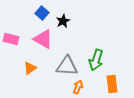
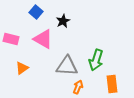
blue square: moved 6 px left, 1 px up
orange triangle: moved 8 px left
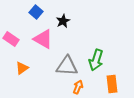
pink rectangle: rotated 21 degrees clockwise
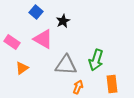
pink rectangle: moved 1 px right, 3 px down
gray triangle: moved 1 px left, 1 px up
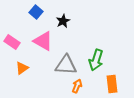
pink triangle: moved 2 px down
orange arrow: moved 1 px left, 1 px up
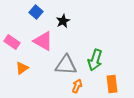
green arrow: moved 1 px left
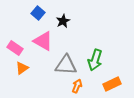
blue square: moved 2 px right, 1 px down
pink rectangle: moved 3 px right, 6 px down
orange rectangle: rotated 72 degrees clockwise
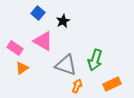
gray triangle: rotated 15 degrees clockwise
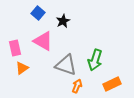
pink rectangle: rotated 42 degrees clockwise
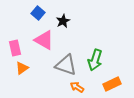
pink triangle: moved 1 px right, 1 px up
orange arrow: moved 1 px down; rotated 80 degrees counterclockwise
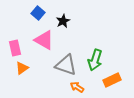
orange rectangle: moved 4 px up
